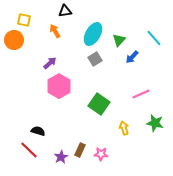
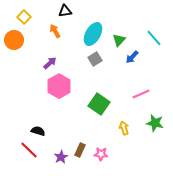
yellow square: moved 3 px up; rotated 32 degrees clockwise
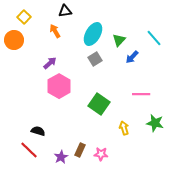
pink line: rotated 24 degrees clockwise
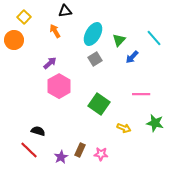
yellow arrow: rotated 128 degrees clockwise
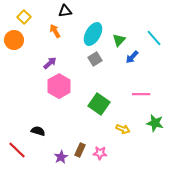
yellow arrow: moved 1 px left, 1 px down
red line: moved 12 px left
pink star: moved 1 px left, 1 px up
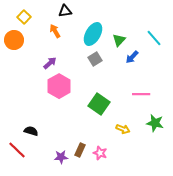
black semicircle: moved 7 px left
pink star: rotated 16 degrees clockwise
purple star: rotated 24 degrees clockwise
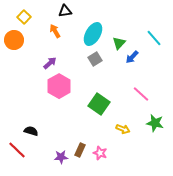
green triangle: moved 3 px down
pink line: rotated 42 degrees clockwise
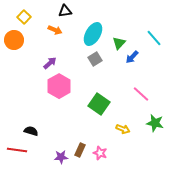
orange arrow: moved 1 px up; rotated 144 degrees clockwise
red line: rotated 36 degrees counterclockwise
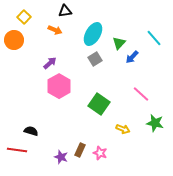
purple star: rotated 24 degrees clockwise
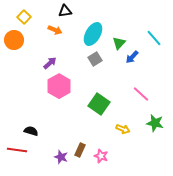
pink star: moved 1 px right, 3 px down
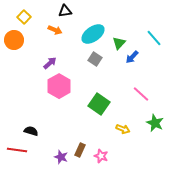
cyan ellipse: rotated 25 degrees clockwise
gray square: rotated 24 degrees counterclockwise
green star: rotated 12 degrees clockwise
